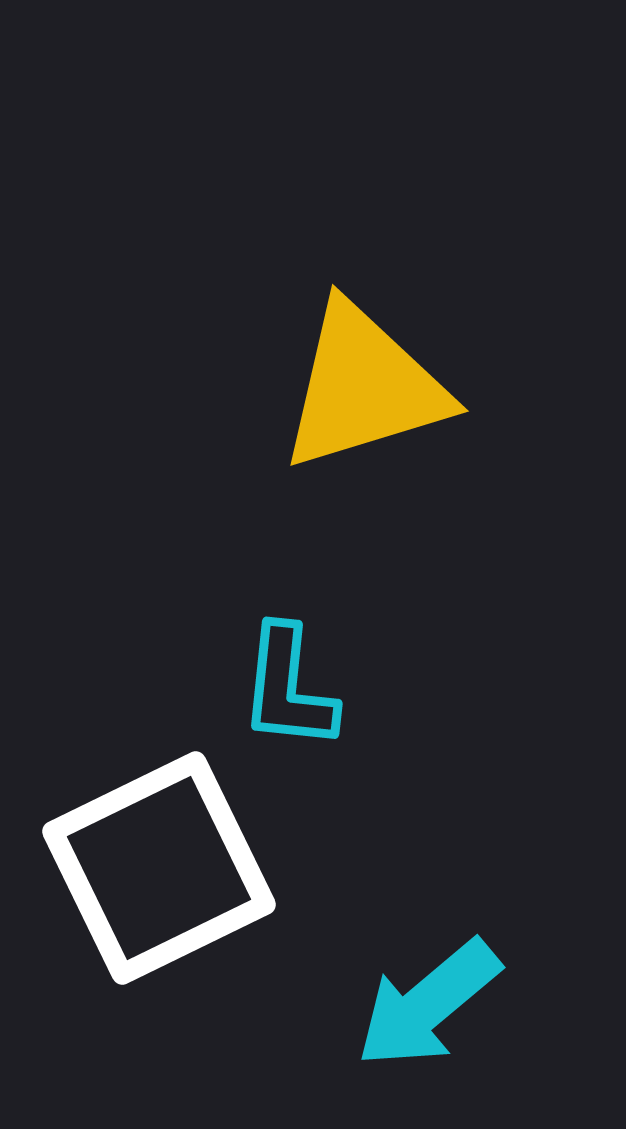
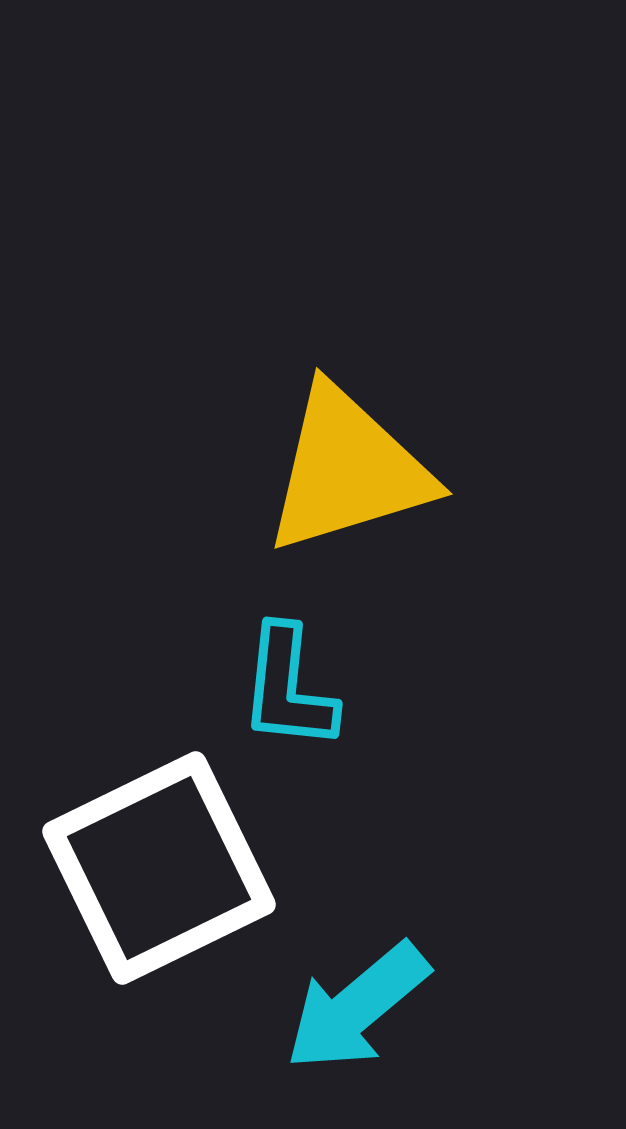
yellow triangle: moved 16 px left, 83 px down
cyan arrow: moved 71 px left, 3 px down
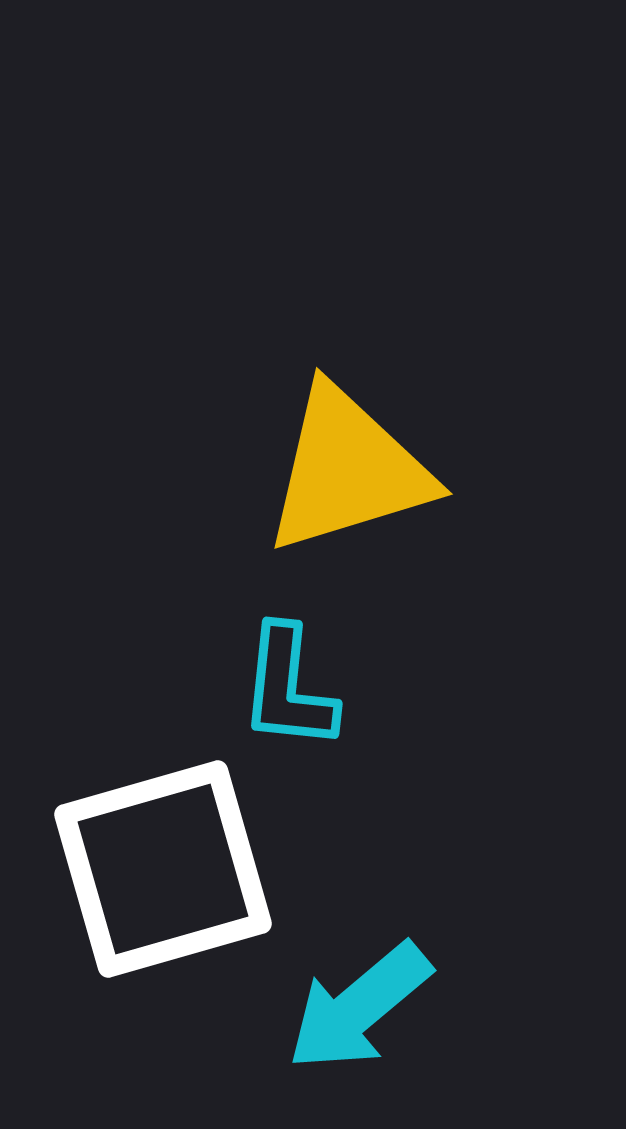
white square: moved 4 px right, 1 px down; rotated 10 degrees clockwise
cyan arrow: moved 2 px right
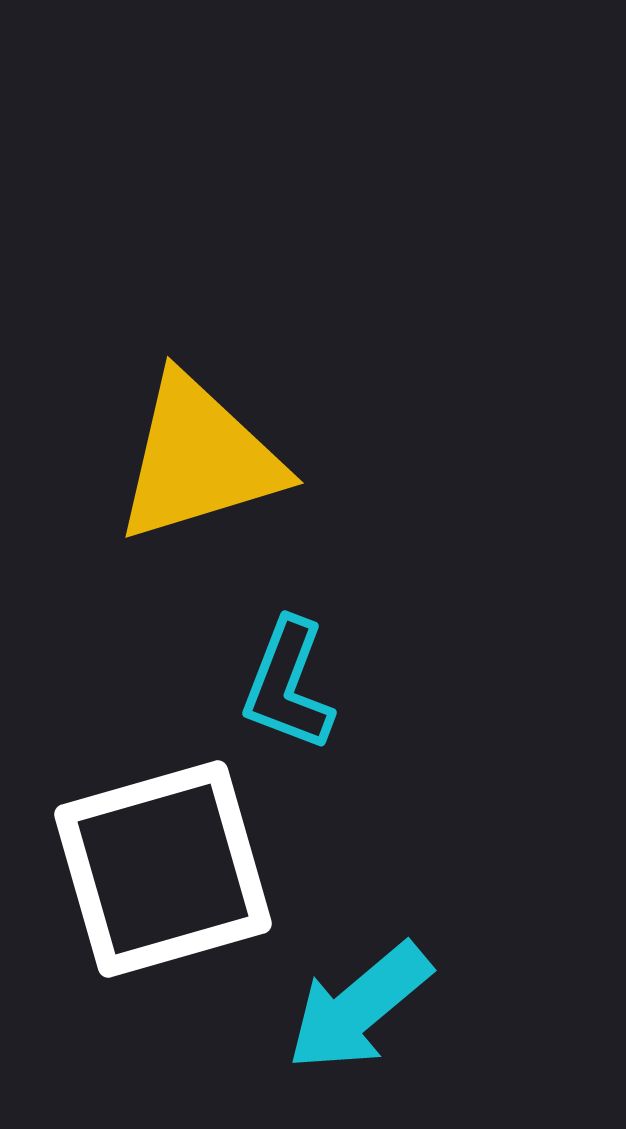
yellow triangle: moved 149 px left, 11 px up
cyan L-shape: moved 3 px up; rotated 15 degrees clockwise
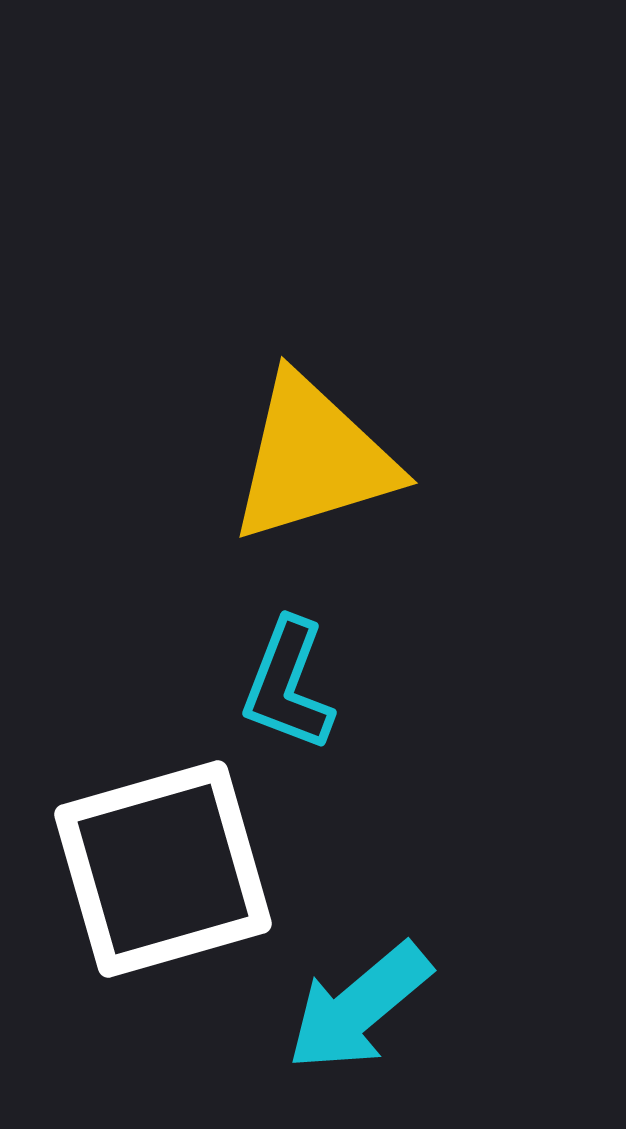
yellow triangle: moved 114 px right
